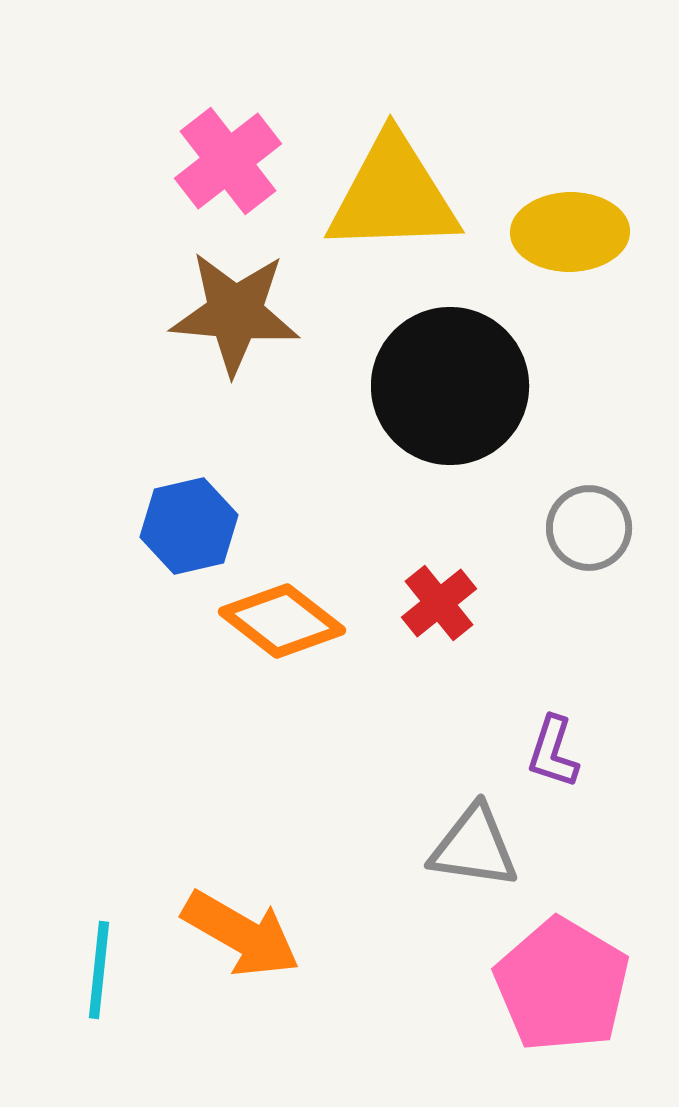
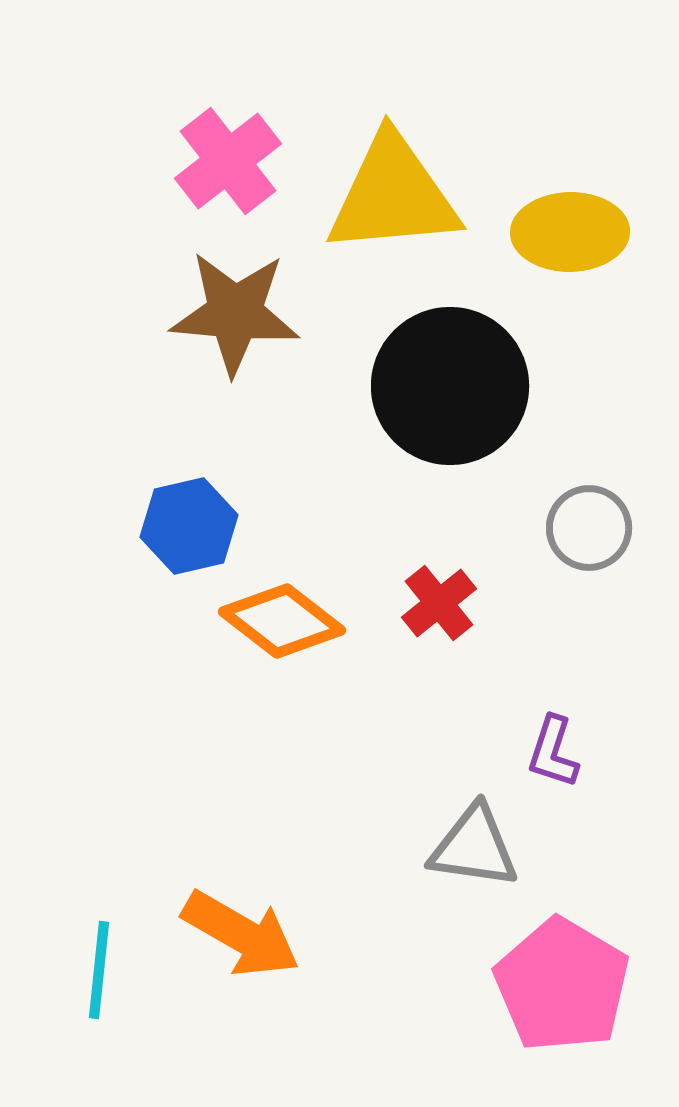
yellow triangle: rotated 3 degrees counterclockwise
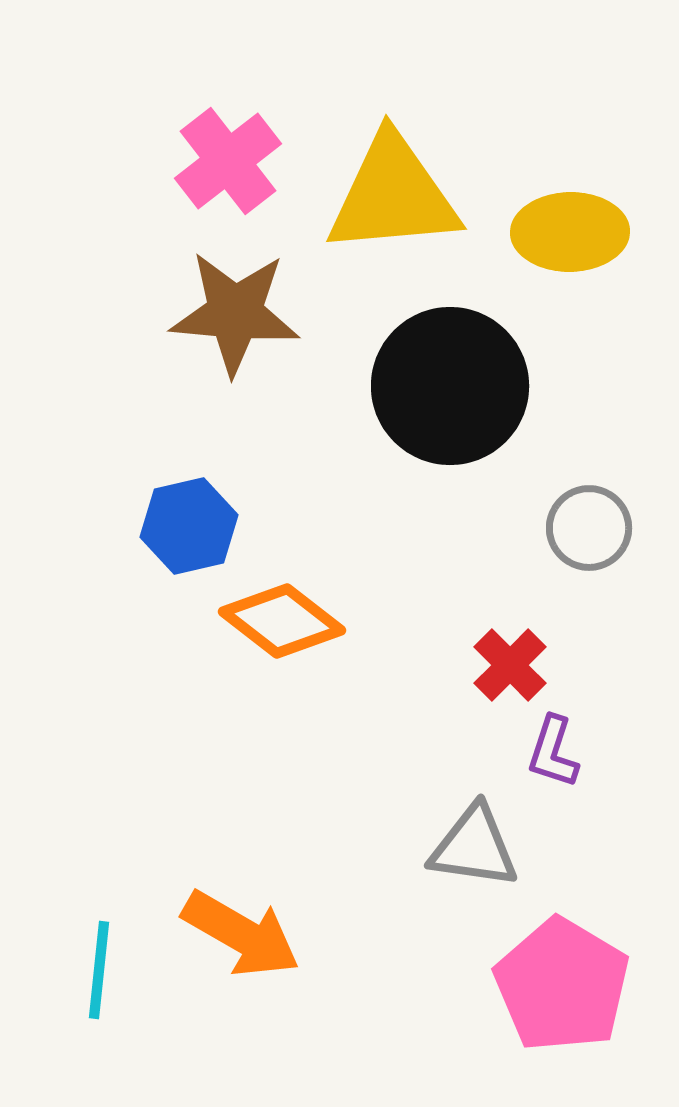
red cross: moved 71 px right, 62 px down; rotated 6 degrees counterclockwise
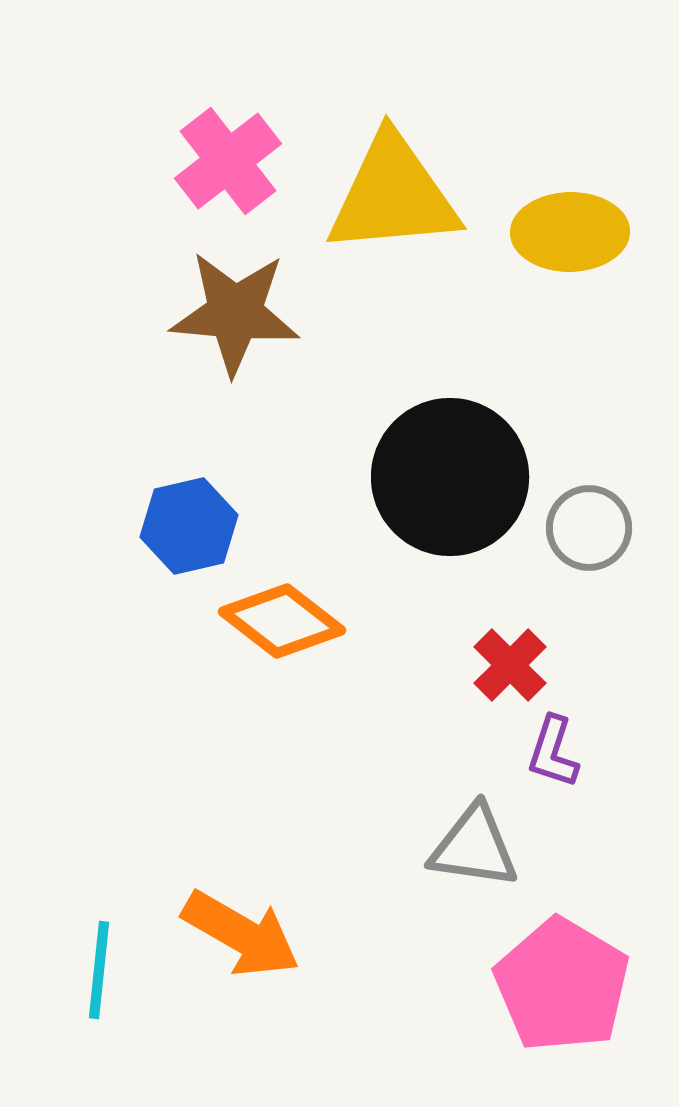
black circle: moved 91 px down
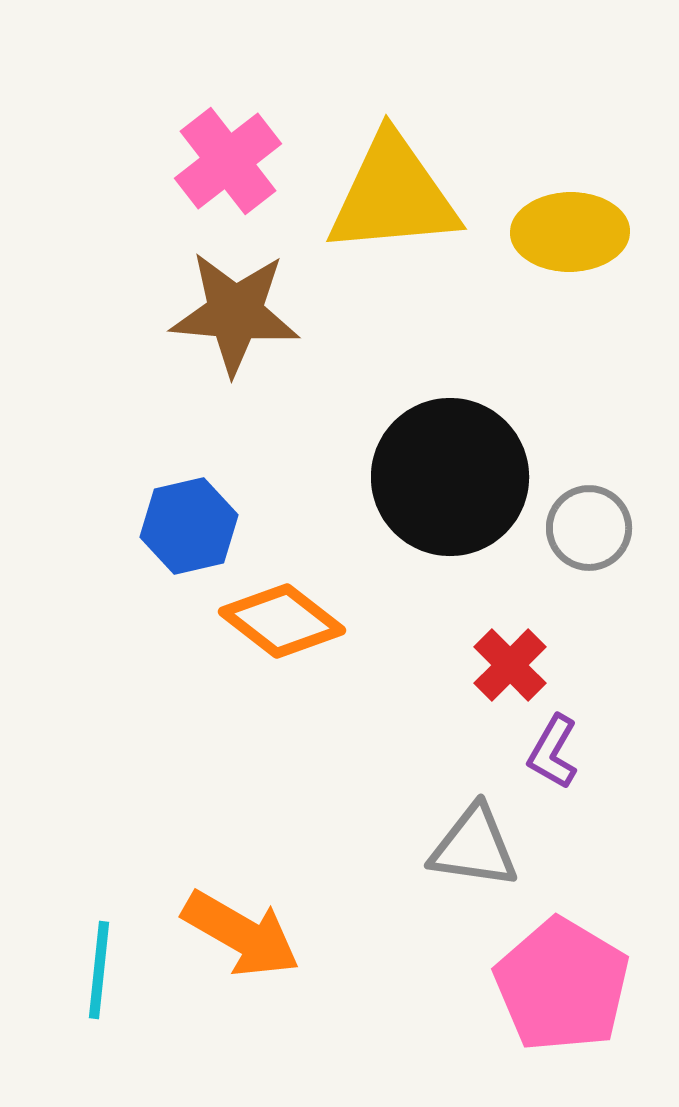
purple L-shape: rotated 12 degrees clockwise
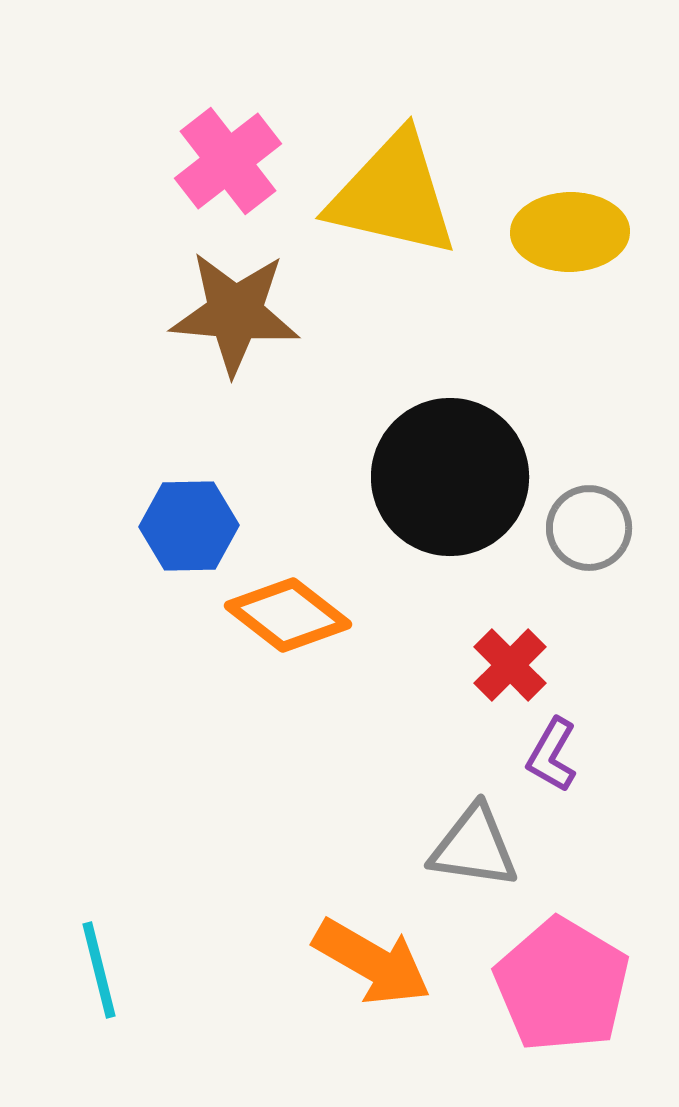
yellow triangle: rotated 18 degrees clockwise
blue hexagon: rotated 12 degrees clockwise
orange diamond: moved 6 px right, 6 px up
purple L-shape: moved 1 px left, 3 px down
orange arrow: moved 131 px right, 28 px down
cyan line: rotated 20 degrees counterclockwise
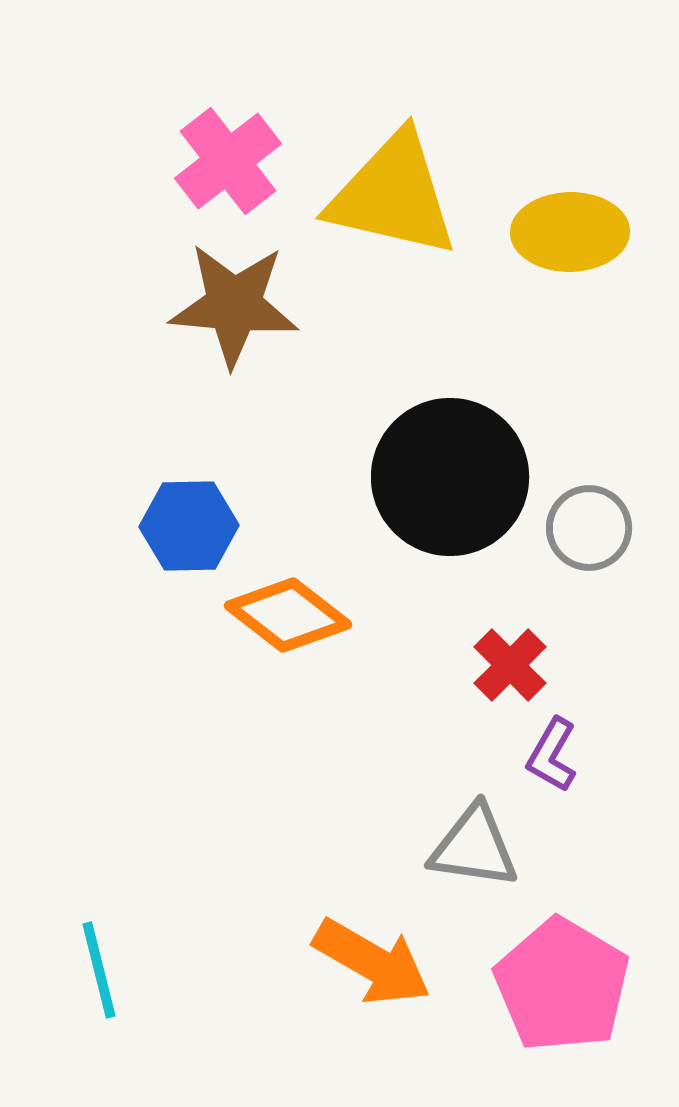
brown star: moved 1 px left, 8 px up
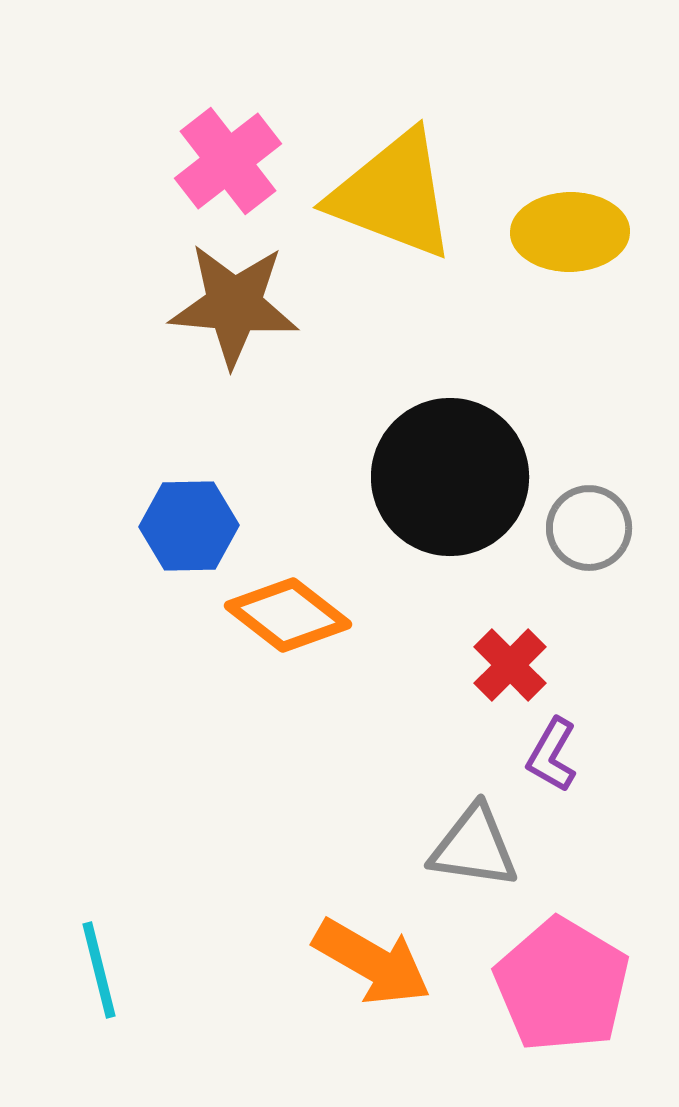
yellow triangle: rotated 8 degrees clockwise
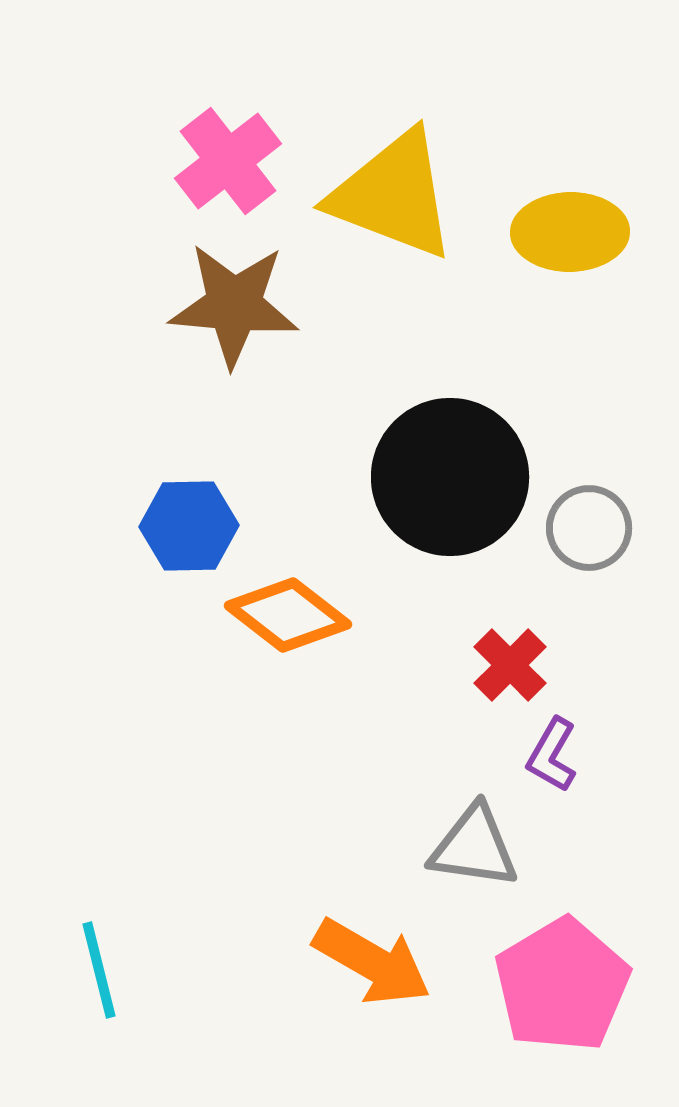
pink pentagon: rotated 10 degrees clockwise
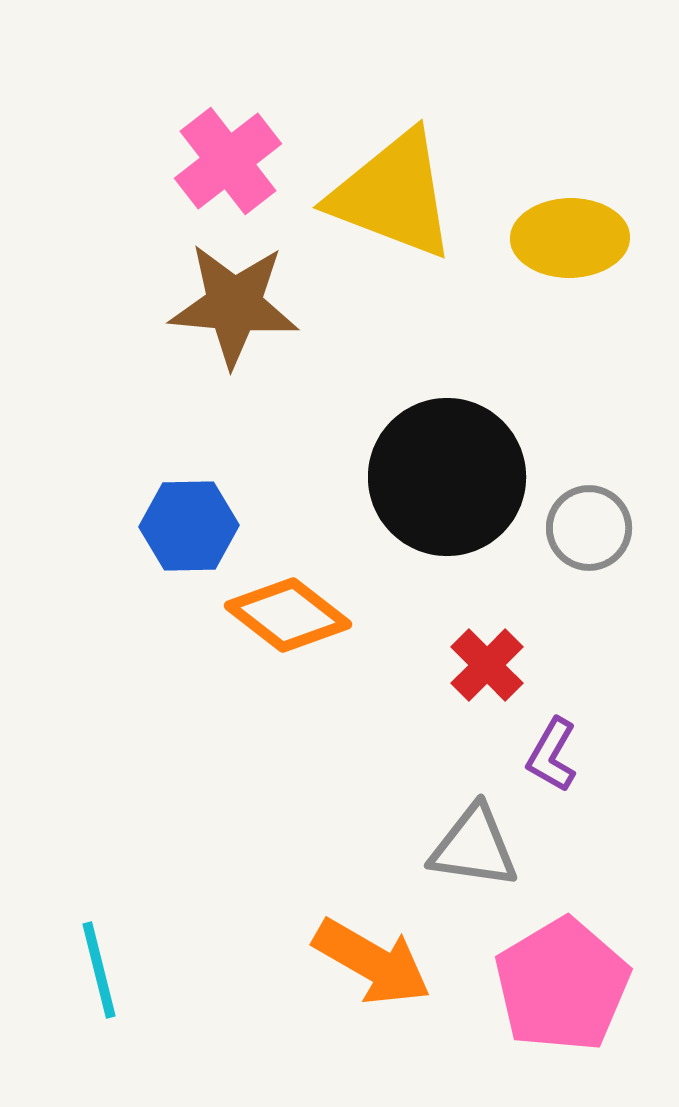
yellow ellipse: moved 6 px down
black circle: moved 3 px left
red cross: moved 23 px left
